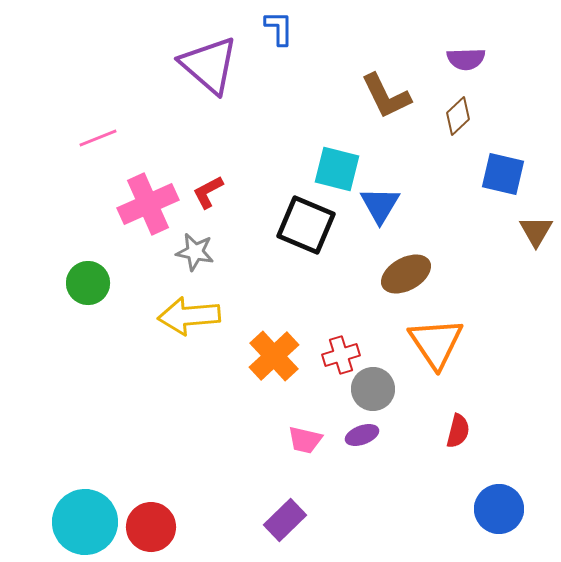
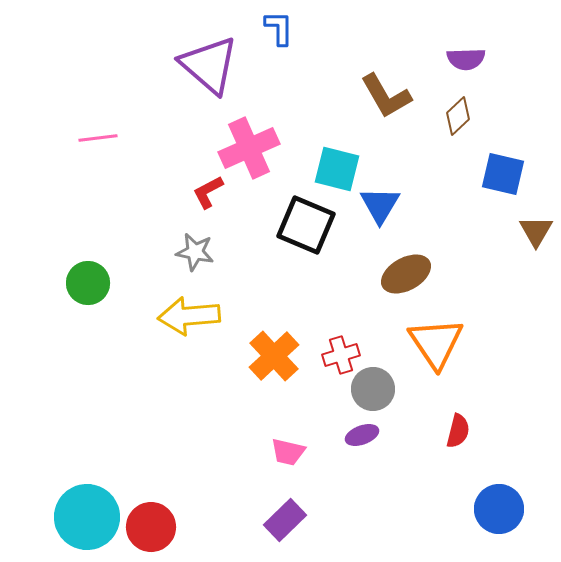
brown L-shape: rotated 4 degrees counterclockwise
pink line: rotated 15 degrees clockwise
pink cross: moved 101 px right, 56 px up
pink trapezoid: moved 17 px left, 12 px down
cyan circle: moved 2 px right, 5 px up
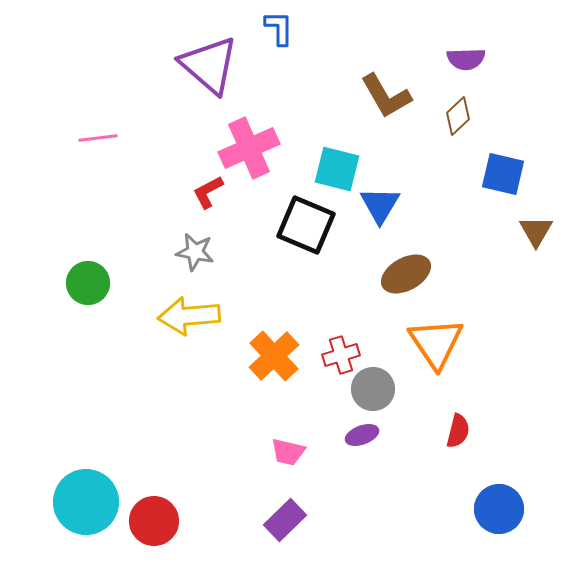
cyan circle: moved 1 px left, 15 px up
red circle: moved 3 px right, 6 px up
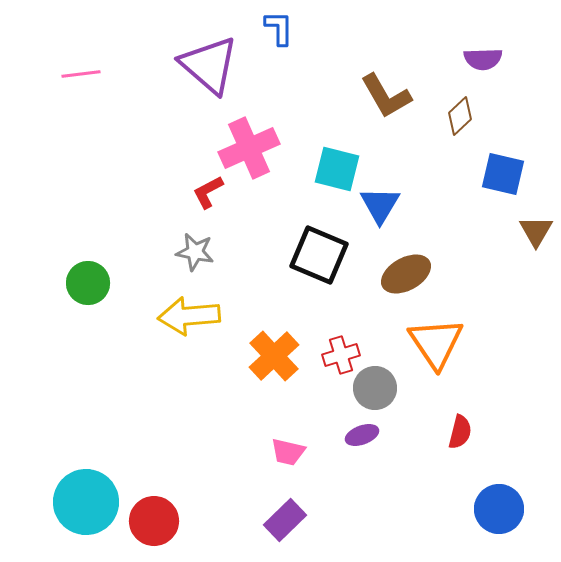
purple semicircle: moved 17 px right
brown diamond: moved 2 px right
pink line: moved 17 px left, 64 px up
black square: moved 13 px right, 30 px down
gray circle: moved 2 px right, 1 px up
red semicircle: moved 2 px right, 1 px down
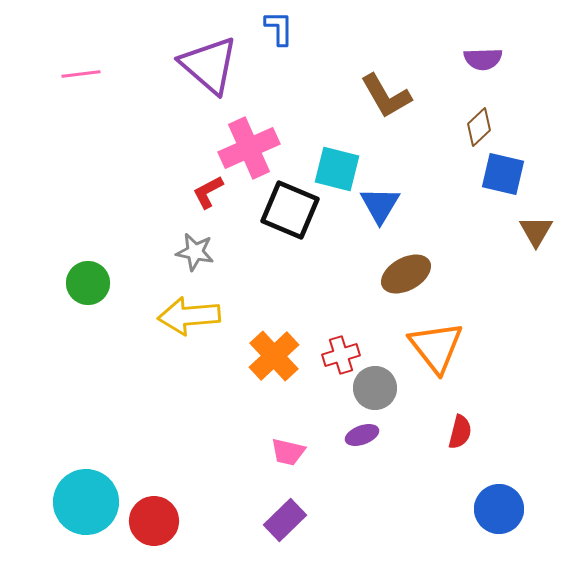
brown diamond: moved 19 px right, 11 px down
black square: moved 29 px left, 45 px up
orange triangle: moved 4 px down; rotated 4 degrees counterclockwise
